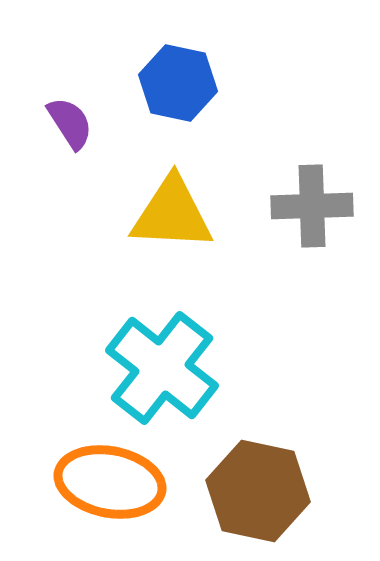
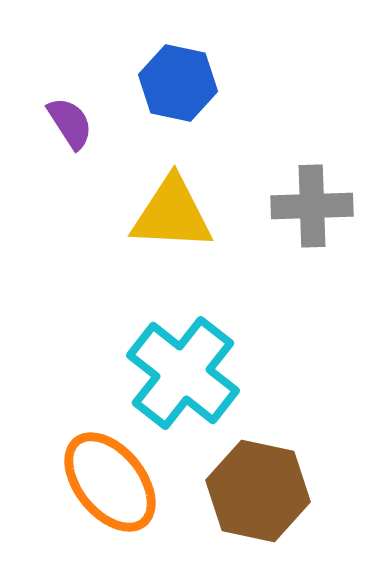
cyan cross: moved 21 px right, 5 px down
orange ellipse: rotated 40 degrees clockwise
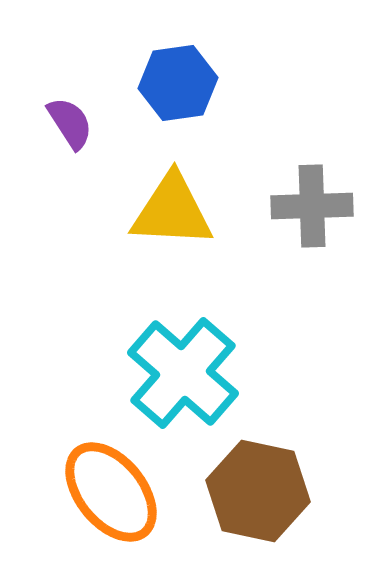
blue hexagon: rotated 20 degrees counterclockwise
yellow triangle: moved 3 px up
cyan cross: rotated 3 degrees clockwise
orange ellipse: moved 1 px right, 10 px down
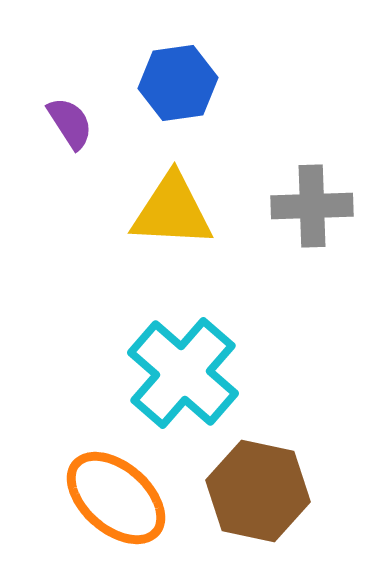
orange ellipse: moved 5 px right, 6 px down; rotated 10 degrees counterclockwise
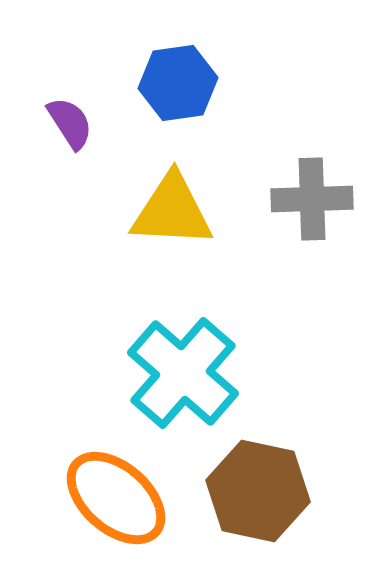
gray cross: moved 7 px up
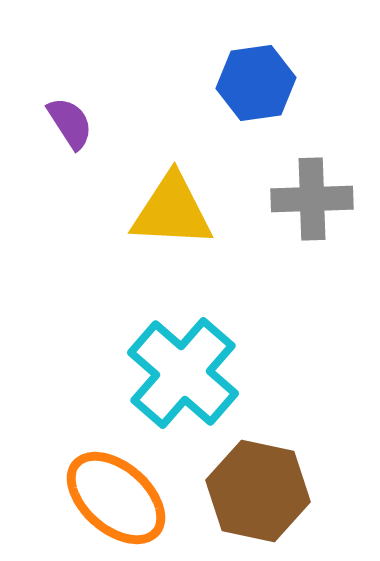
blue hexagon: moved 78 px right
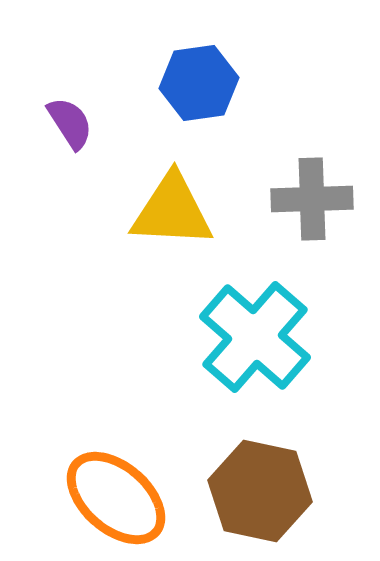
blue hexagon: moved 57 px left
cyan cross: moved 72 px right, 36 px up
brown hexagon: moved 2 px right
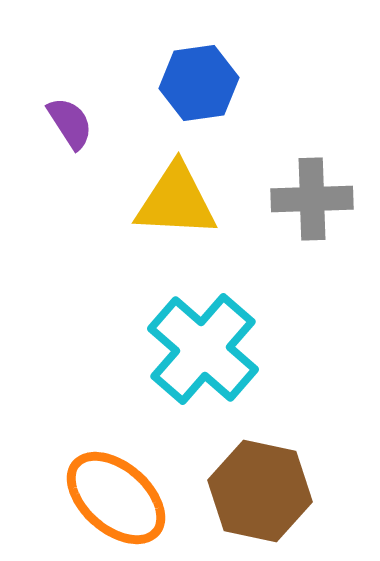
yellow triangle: moved 4 px right, 10 px up
cyan cross: moved 52 px left, 12 px down
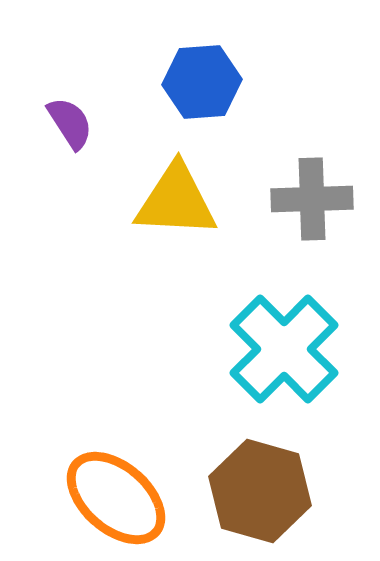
blue hexagon: moved 3 px right, 1 px up; rotated 4 degrees clockwise
cyan cross: moved 81 px right; rotated 4 degrees clockwise
brown hexagon: rotated 4 degrees clockwise
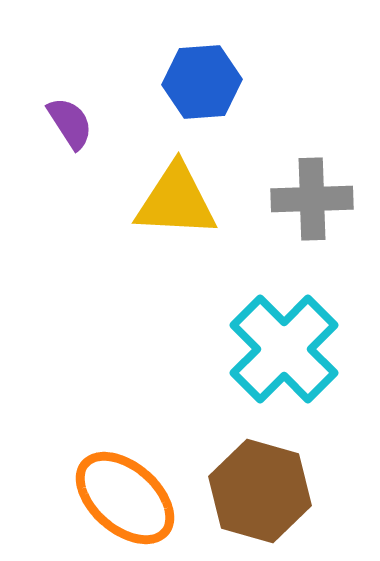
orange ellipse: moved 9 px right
